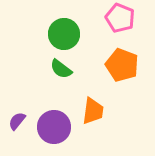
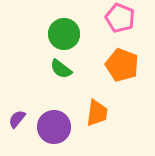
orange trapezoid: moved 4 px right, 2 px down
purple semicircle: moved 2 px up
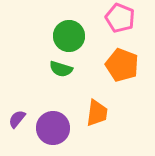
green circle: moved 5 px right, 2 px down
green semicircle: rotated 20 degrees counterclockwise
purple circle: moved 1 px left, 1 px down
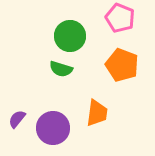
green circle: moved 1 px right
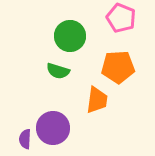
pink pentagon: moved 1 px right
orange pentagon: moved 4 px left, 2 px down; rotated 24 degrees counterclockwise
green semicircle: moved 3 px left, 2 px down
orange trapezoid: moved 13 px up
purple semicircle: moved 8 px right, 20 px down; rotated 36 degrees counterclockwise
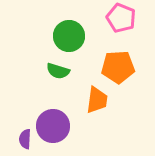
green circle: moved 1 px left
purple circle: moved 2 px up
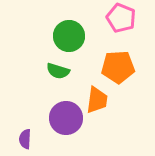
purple circle: moved 13 px right, 8 px up
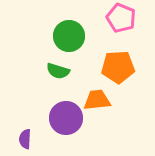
orange trapezoid: rotated 104 degrees counterclockwise
